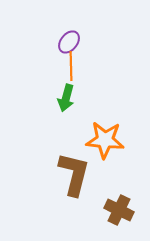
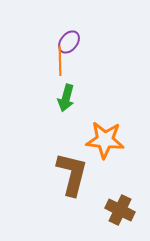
orange line: moved 11 px left, 5 px up
brown L-shape: moved 2 px left
brown cross: moved 1 px right
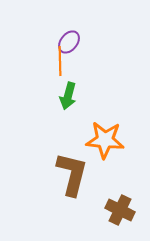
green arrow: moved 2 px right, 2 px up
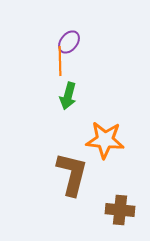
brown cross: rotated 20 degrees counterclockwise
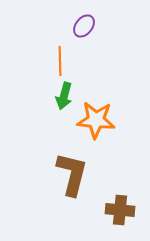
purple ellipse: moved 15 px right, 16 px up
green arrow: moved 4 px left
orange star: moved 9 px left, 20 px up
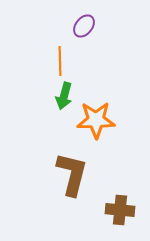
orange star: rotated 6 degrees counterclockwise
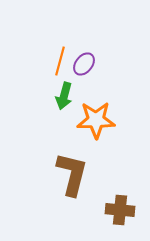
purple ellipse: moved 38 px down
orange line: rotated 16 degrees clockwise
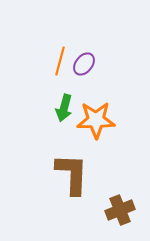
green arrow: moved 12 px down
brown L-shape: rotated 12 degrees counterclockwise
brown cross: rotated 28 degrees counterclockwise
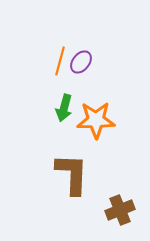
purple ellipse: moved 3 px left, 2 px up
